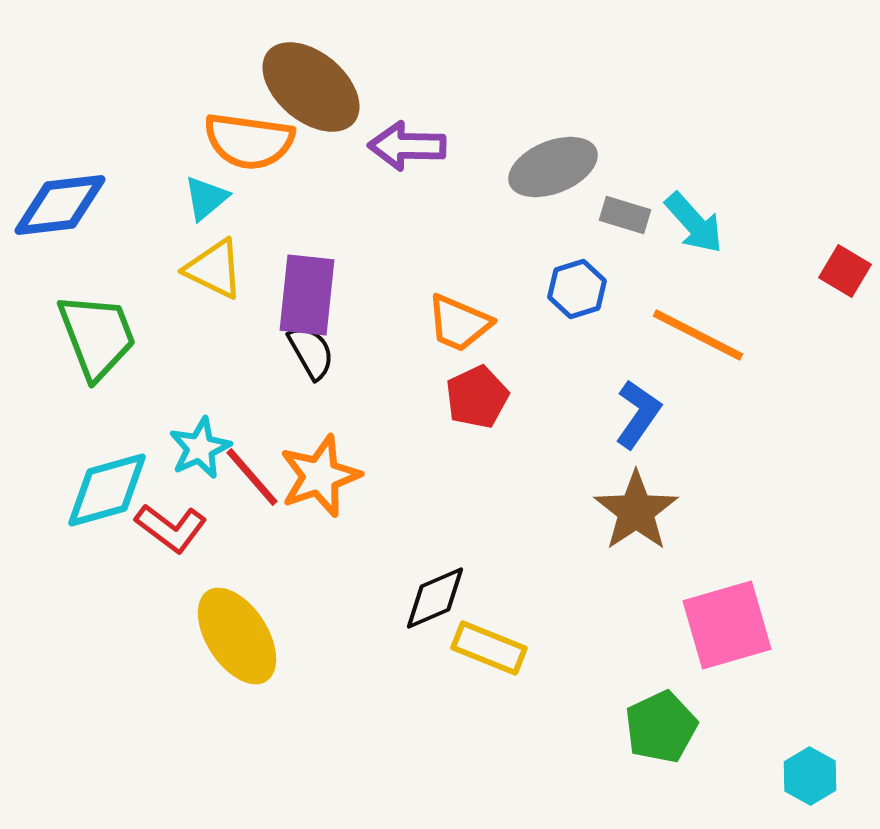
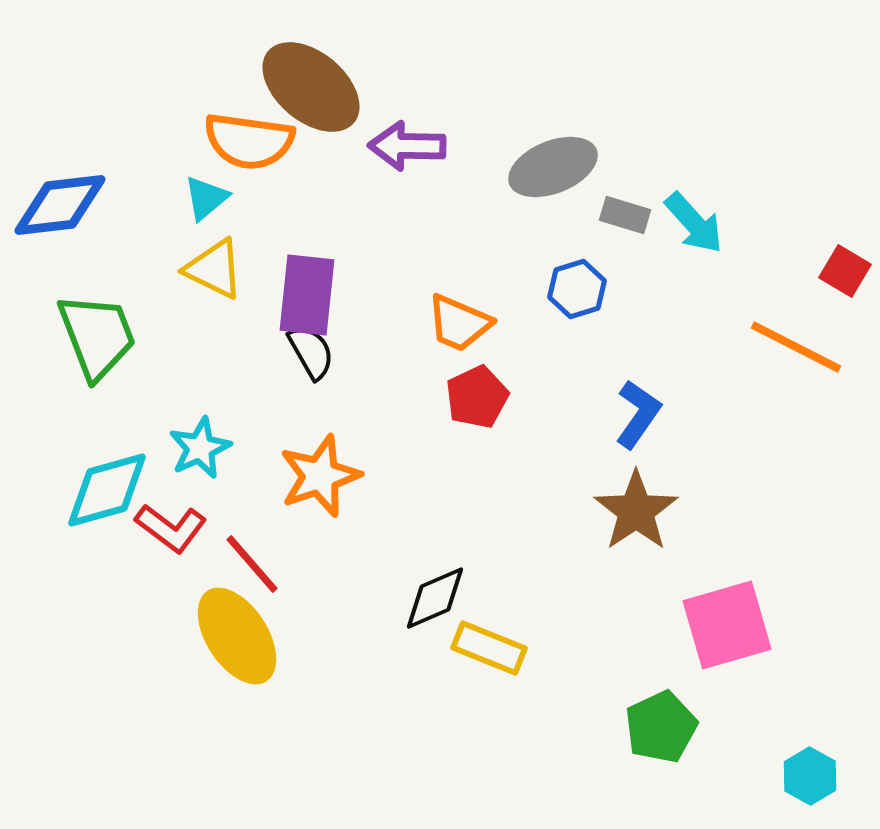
orange line: moved 98 px right, 12 px down
red line: moved 87 px down
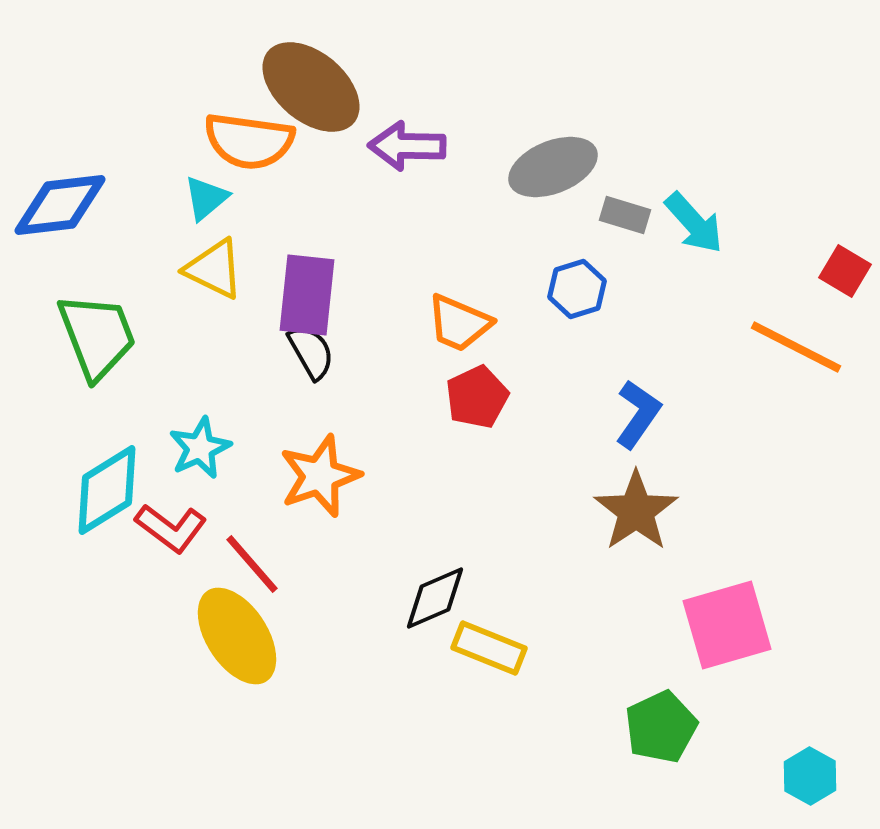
cyan diamond: rotated 16 degrees counterclockwise
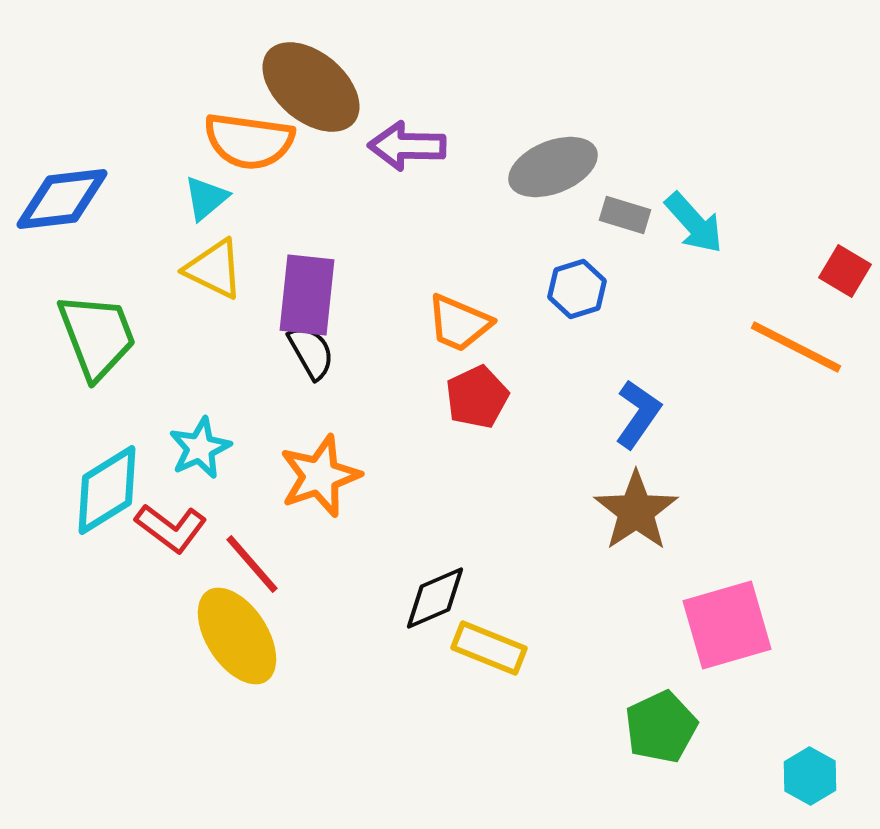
blue diamond: moved 2 px right, 6 px up
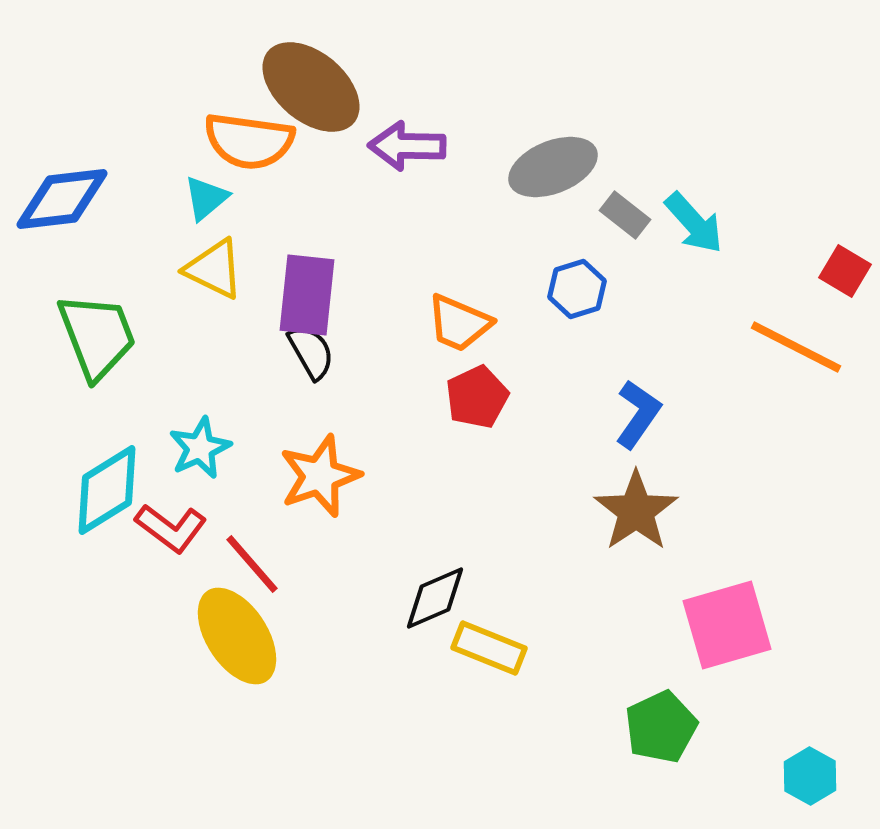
gray rectangle: rotated 21 degrees clockwise
